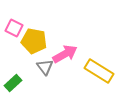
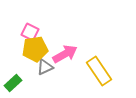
pink square: moved 16 px right, 4 px down
yellow pentagon: moved 1 px right, 8 px down; rotated 20 degrees counterclockwise
gray triangle: rotated 42 degrees clockwise
yellow rectangle: rotated 24 degrees clockwise
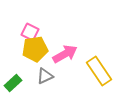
gray triangle: moved 9 px down
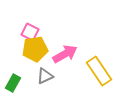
green rectangle: rotated 18 degrees counterclockwise
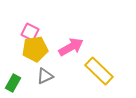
pink arrow: moved 6 px right, 7 px up
yellow rectangle: rotated 12 degrees counterclockwise
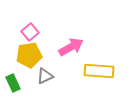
pink square: rotated 24 degrees clockwise
yellow pentagon: moved 6 px left, 6 px down
yellow rectangle: rotated 40 degrees counterclockwise
green rectangle: rotated 54 degrees counterclockwise
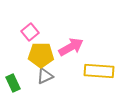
yellow pentagon: moved 12 px right; rotated 10 degrees clockwise
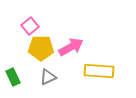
pink square: moved 6 px up
yellow pentagon: moved 7 px up
gray triangle: moved 3 px right, 1 px down
green rectangle: moved 6 px up
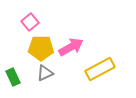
pink square: moved 4 px up
yellow rectangle: moved 1 px right, 2 px up; rotated 32 degrees counterclockwise
gray triangle: moved 3 px left, 4 px up
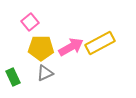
yellow rectangle: moved 26 px up
